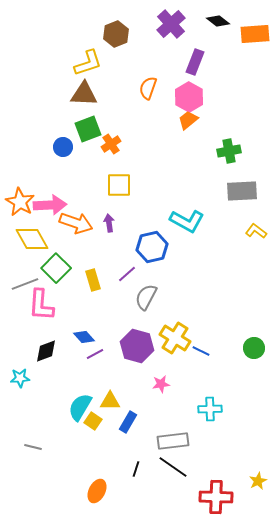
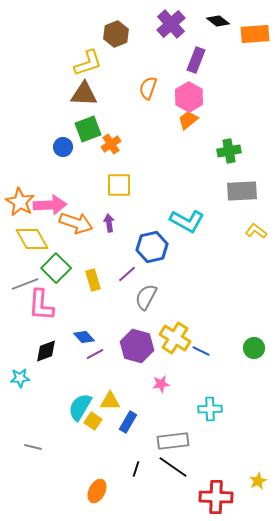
purple rectangle at (195, 62): moved 1 px right, 2 px up
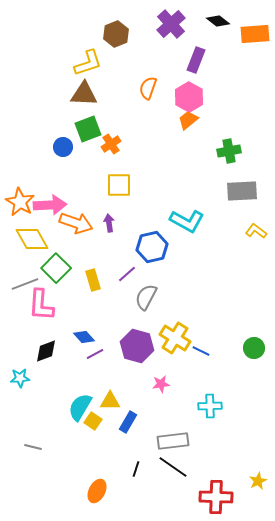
cyan cross at (210, 409): moved 3 px up
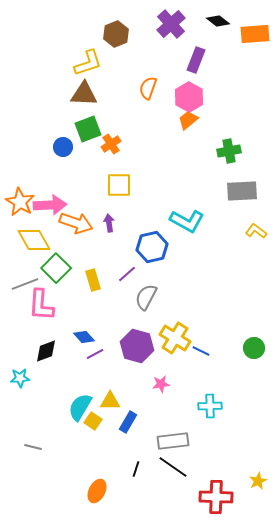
yellow diamond at (32, 239): moved 2 px right, 1 px down
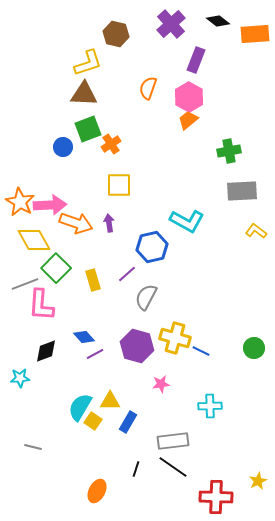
brown hexagon at (116, 34): rotated 25 degrees counterclockwise
yellow cross at (175, 338): rotated 16 degrees counterclockwise
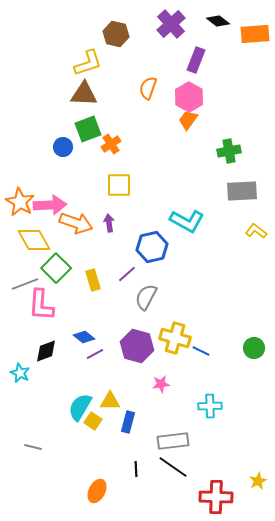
orange trapezoid at (188, 120): rotated 15 degrees counterclockwise
blue diamond at (84, 337): rotated 10 degrees counterclockwise
cyan star at (20, 378): moved 5 px up; rotated 30 degrees clockwise
blue rectangle at (128, 422): rotated 15 degrees counterclockwise
black line at (136, 469): rotated 21 degrees counterclockwise
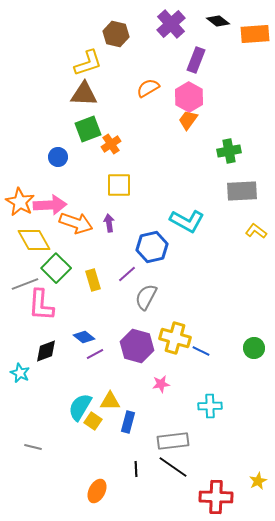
orange semicircle at (148, 88): rotated 40 degrees clockwise
blue circle at (63, 147): moved 5 px left, 10 px down
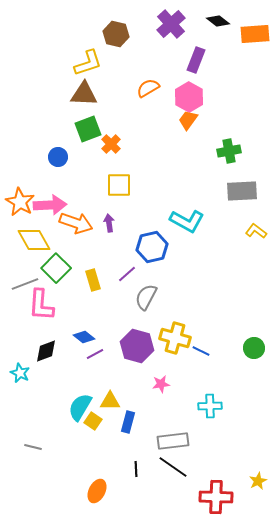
orange cross at (111, 144): rotated 12 degrees counterclockwise
